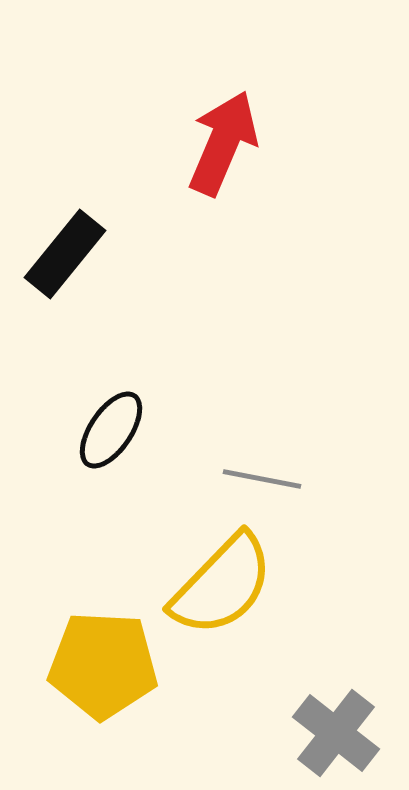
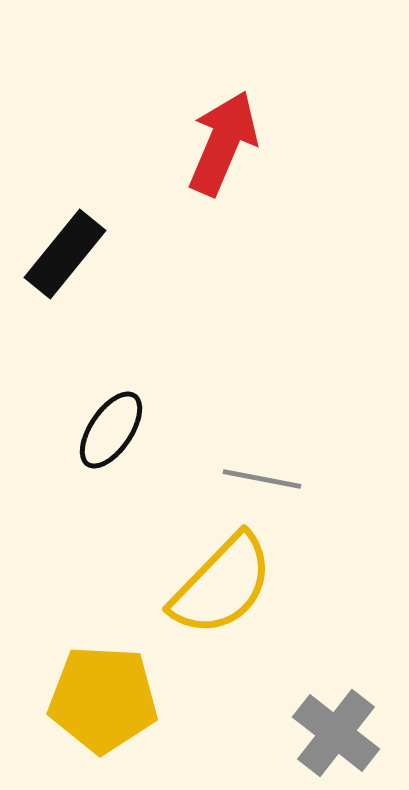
yellow pentagon: moved 34 px down
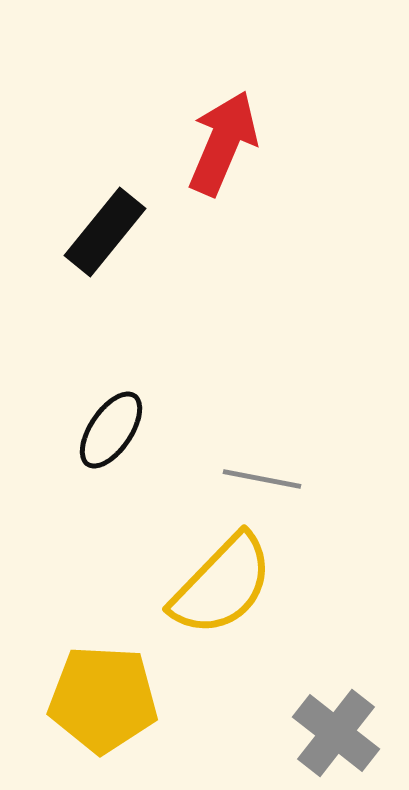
black rectangle: moved 40 px right, 22 px up
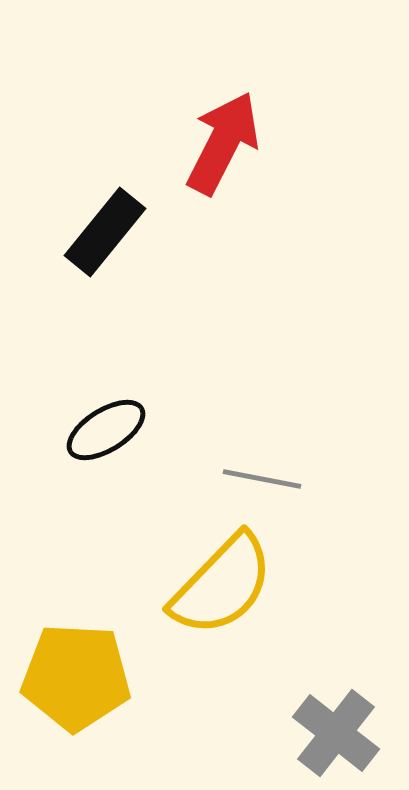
red arrow: rotated 4 degrees clockwise
black ellipse: moved 5 px left; rotated 24 degrees clockwise
yellow pentagon: moved 27 px left, 22 px up
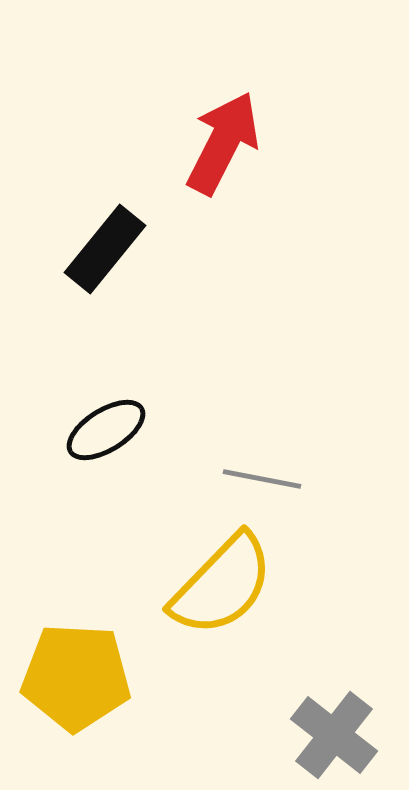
black rectangle: moved 17 px down
gray cross: moved 2 px left, 2 px down
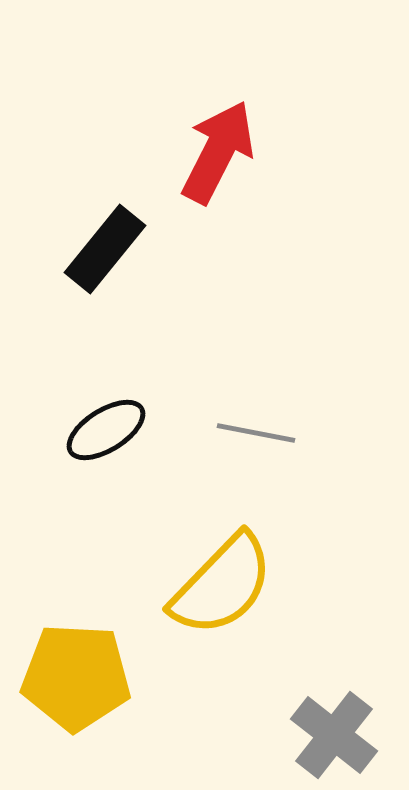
red arrow: moved 5 px left, 9 px down
gray line: moved 6 px left, 46 px up
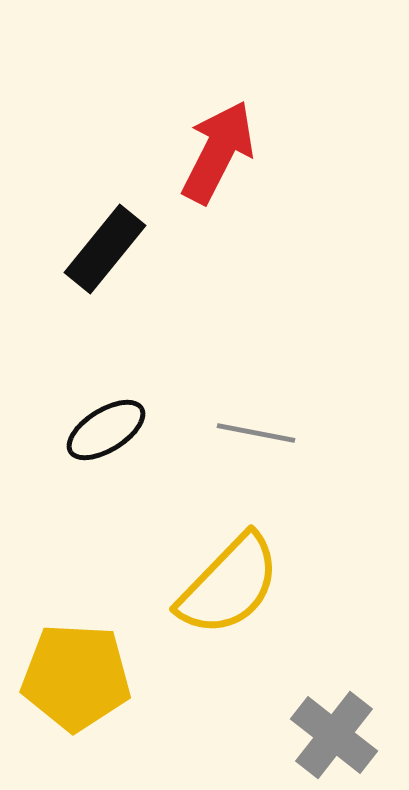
yellow semicircle: moved 7 px right
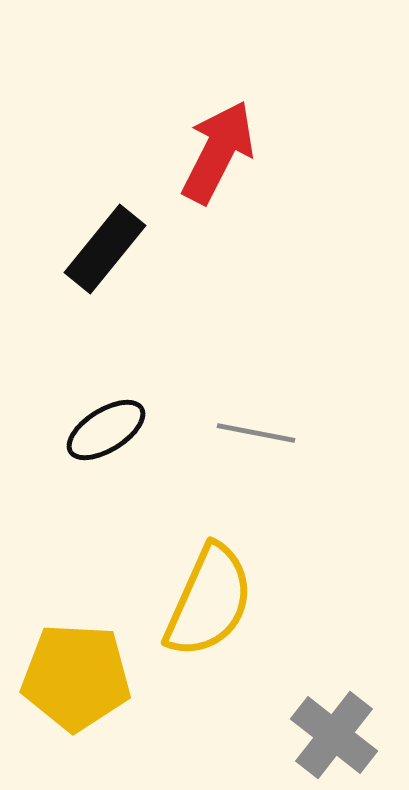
yellow semicircle: moved 20 px left, 16 px down; rotated 20 degrees counterclockwise
